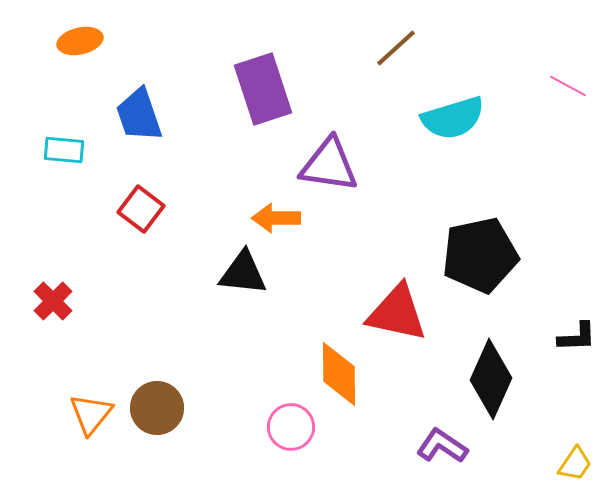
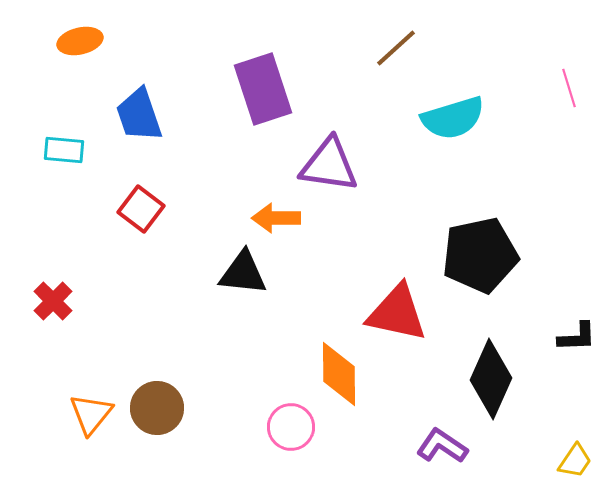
pink line: moved 1 px right, 2 px down; rotated 45 degrees clockwise
yellow trapezoid: moved 3 px up
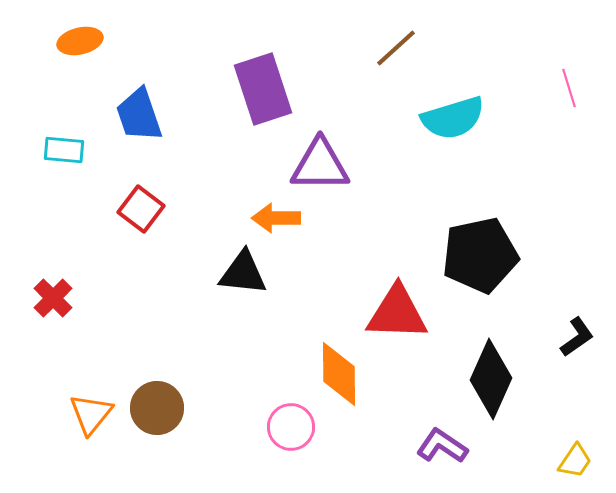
purple triangle: moved 9 px left; rotated 8 degrees counterclockwise
red cross: moved 3 px up
red triangle: rotated 10 degrees counterclockwise
black L-shape: rotated 33 degrees counterclockwise
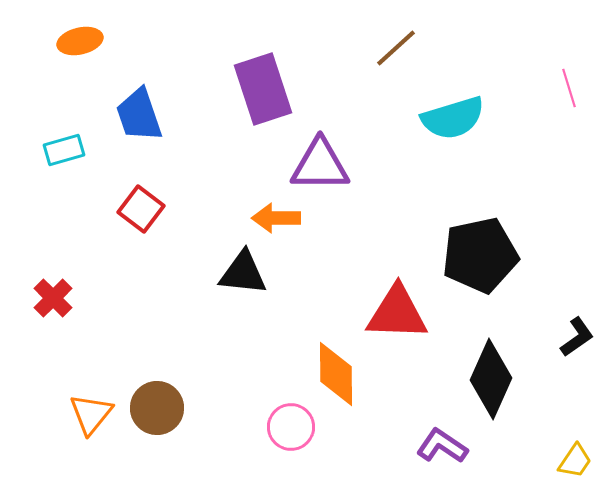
cyan rectangle: rotated 21 degrees counterclockwise
orange diamond: moved 3 px left
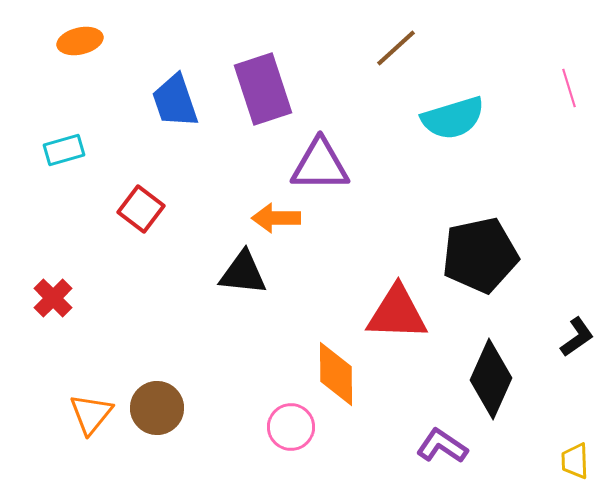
blue trapezoid: moved 36 px right, 14 px up
yellow trapezoid: rotated 144 degrees clockwise
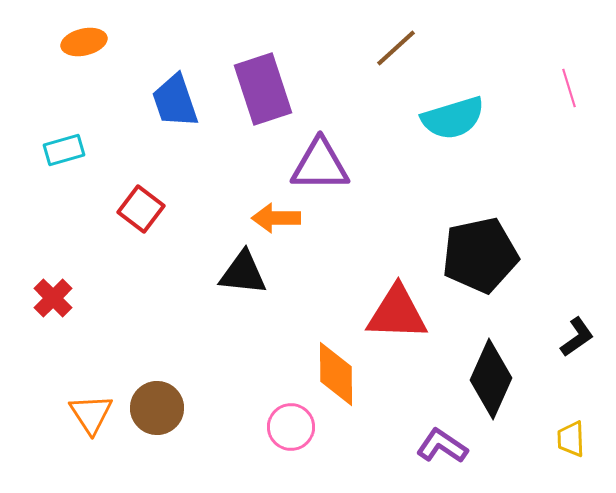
orange ellipse: moved 4 px right, 1 px down
orange triangle: rotated 12 degrees counterclockwise
yellow trapezoid: moved 4 px left, 22 px up
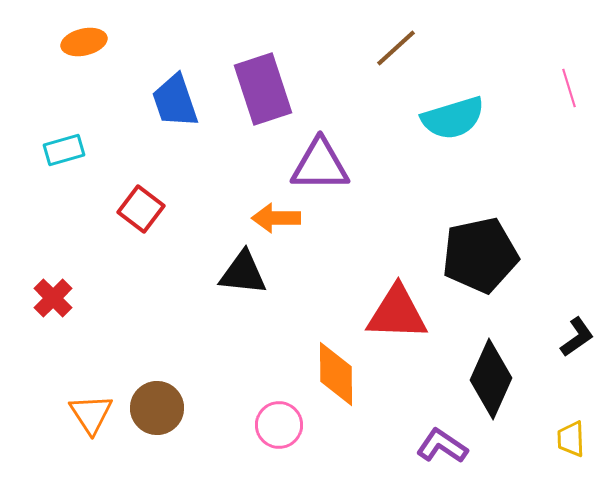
pink circle: moved 12 px left, 2 px up
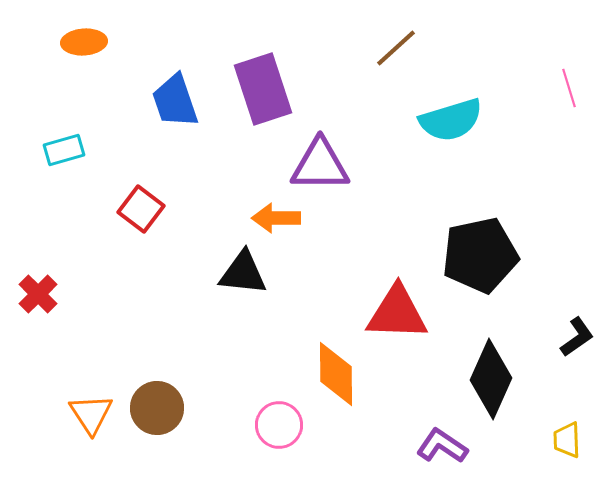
orange ellipse: rotated 9 degrees clockwise
cyan semicircle: moved 2 px left, 2 px down
red cross: moved 15 px left, 4 px up
yellow trapezoid: moved 4 px left, 1 px down
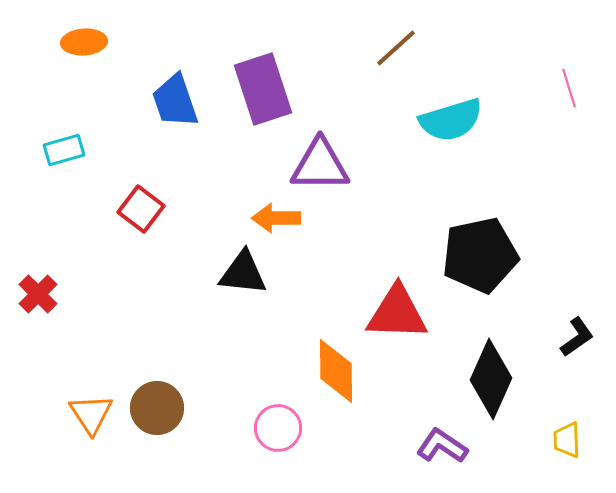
orange diamond: moved 3 px up
pink circle: moved 1 px left, 3 px down
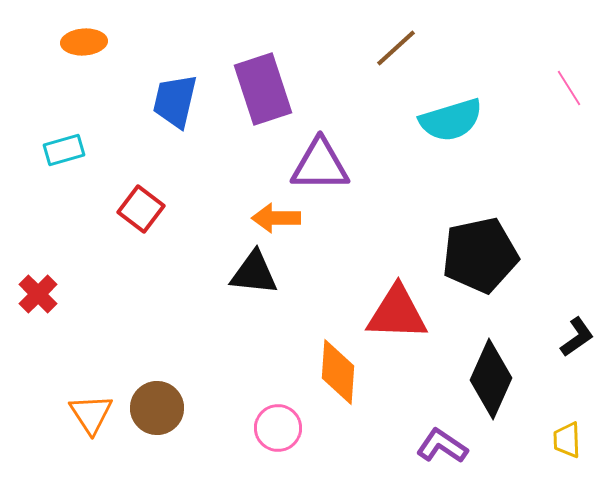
pink line: rotated 15 degrees counterclockwise
blue trapezoid: rotated 32 degrees clockwise
black triangle: moved 11 px right
orange diamond: moved 2 px right, 1 px down; rotated 4 degrees clockwise
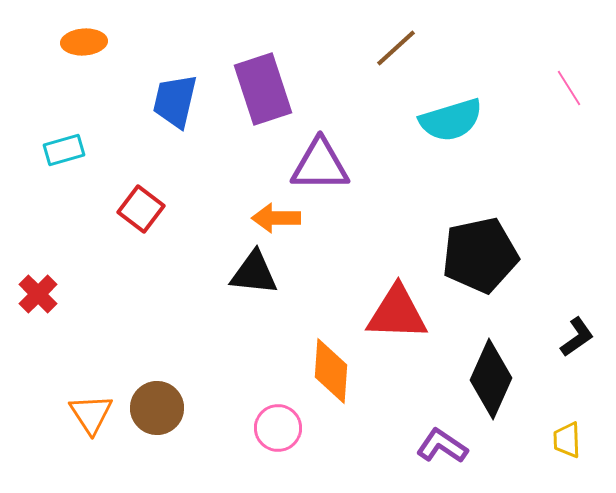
orange diamond: moved 7 px left, 1 px up
